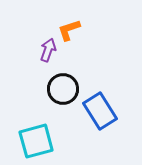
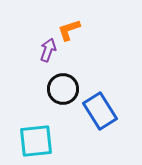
cyan square: rotated 9 degrees clockwise
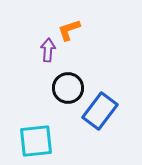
purple arrow: rotated 15 degrees counterclockwise
black circle: moved 5 px right, 1 px up
blue rectangle: rotated 69 degrees clockwise
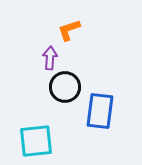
purple arrow: moved 2 px right, 8 px down
black circle: moved 3 px left, 1 px up
blue rectangle: rotated 30 degrees counterclockwise
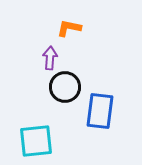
orange L-shape: moved 2 px up; rotated 30 degrees clockwise
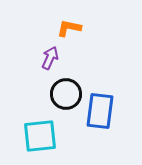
purple arrow: rotated 20 degrees clockwise
black circle: moved 1 px right, 7 px down
cyan square: moved 4 px right, 5 px up
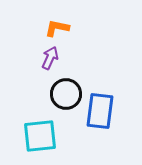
orange L-shape: moved 12 px left
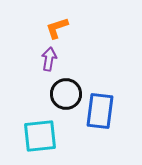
orange L-shape: rotated 30 degrees counterclockwise
purple arrow: moved 1 px left, 1 px down; rotated 15 degrees counterclockwise
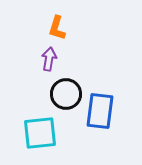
orange L-shape: rotated 55 degrees counterclockwise
cyan square: moved 3 px up
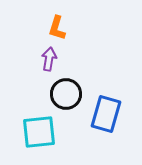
blue rectangle: moved 6 px right, 3 px down; rotated 9 degrees clockwise
cyan square: moved 1 px left, 1 px up
